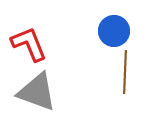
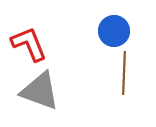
brown line: moved 1 px left, 1 px down
gray triangle: moved 3 px right, 1 px up
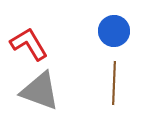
red L-shape: rotated 9 degrees counterclockwise
brown line: moved 10 px left, 10 px down
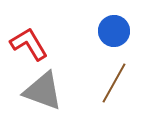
brown line: rotated 27 degrees clockwise
gray triangle: moved 3 px right
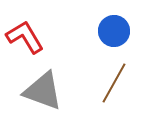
red L-shape: moved 4 px left, 7 px up
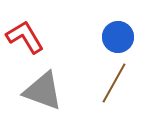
blue circle: moved 4 px right, 6 px down
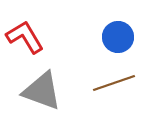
brown line: rotated 42 degrees clockwise
gray triangle: moved 1 px left
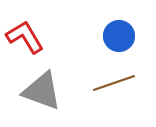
blue circle: moved 1 px right, 1 px up
